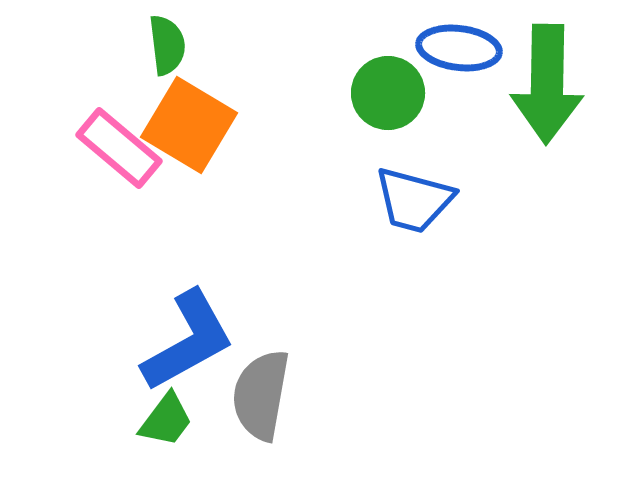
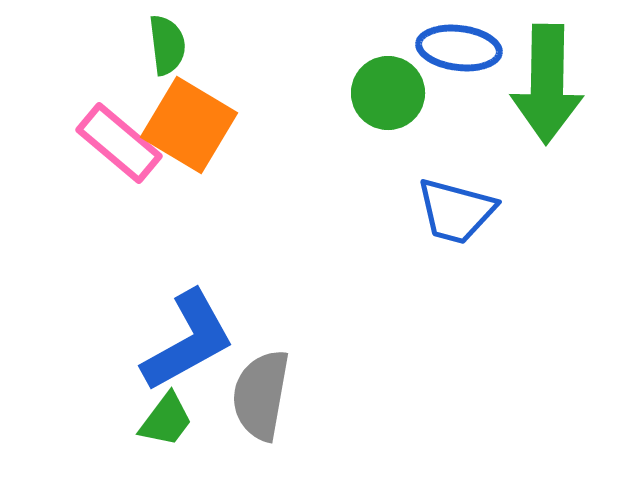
pink rectangle: moved 5 px up
blue trapezoid: moved 42 px right, 11 px down
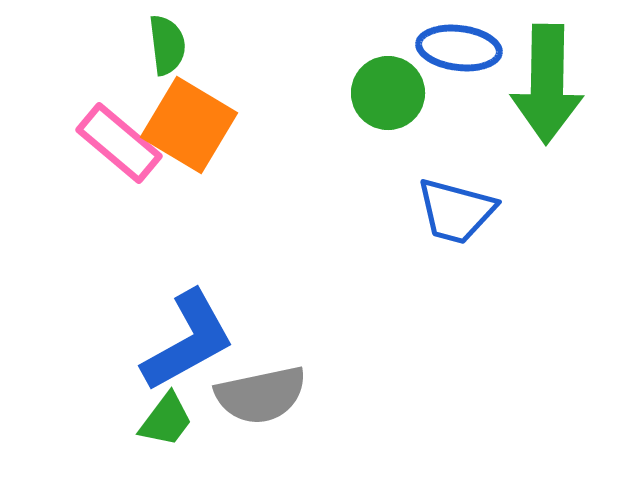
gray semicircle: rotated 112 degrees counterclockwise
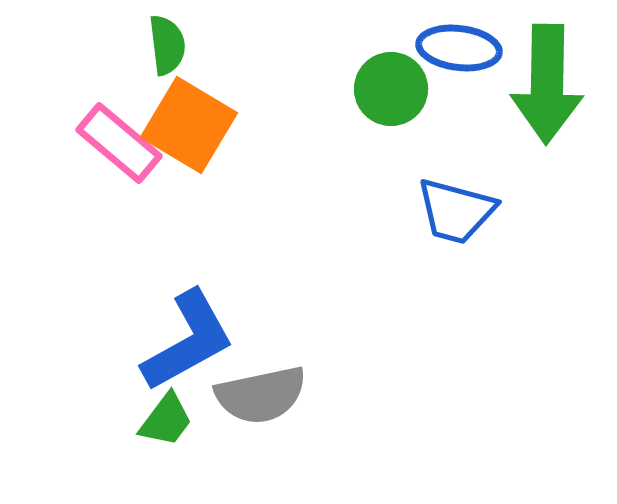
green circle: moved 3 px right, 4 px up
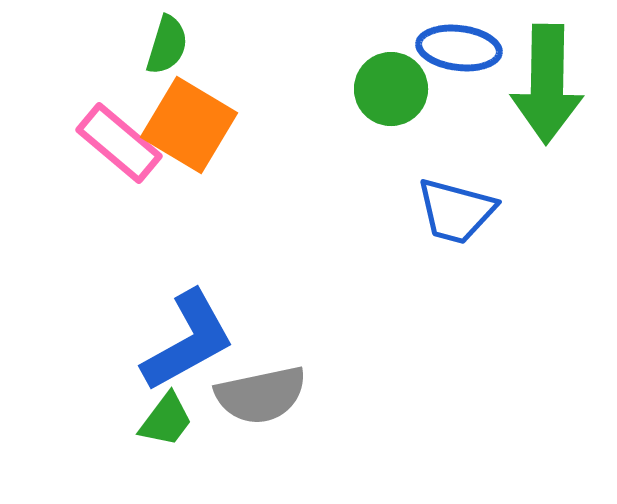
green semicircle: rotated 24 degrees clockwise
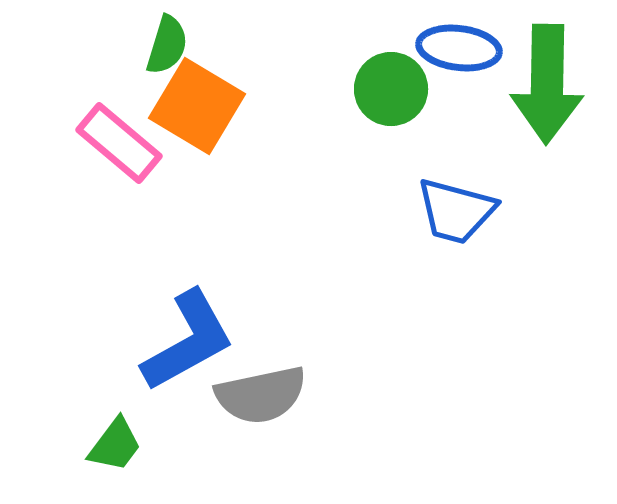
orange square: moved 8 px right, 19 px up
green trapezoid: moved 51 px left, 25 px down
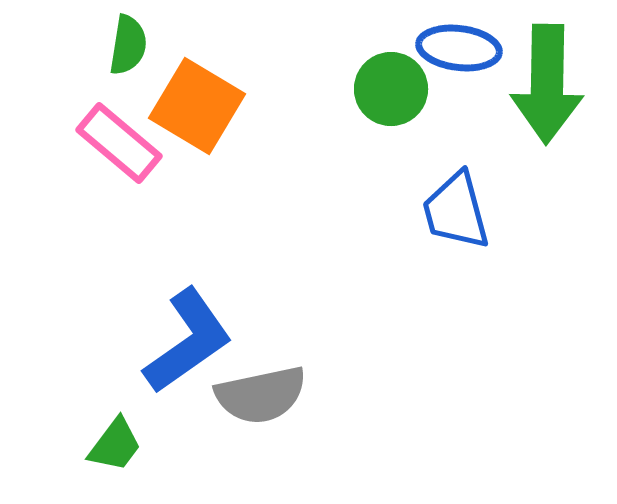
green semicircle: moved 39 px left; rotated 8 degrees counterclockwise
blue trapezoid: rotated 60 degrees clockwise
blue L-shape: rotated 6 degrees counterclockwise
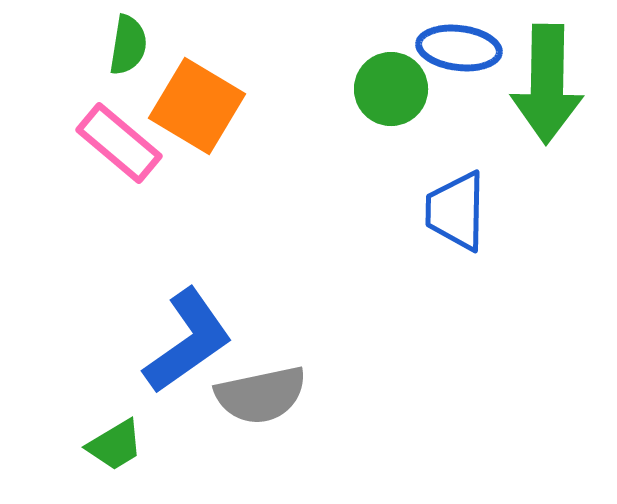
blue trapezoid: rotated 16 degrees clockwise
green trapezoid: rotated 22 degrees clockwise
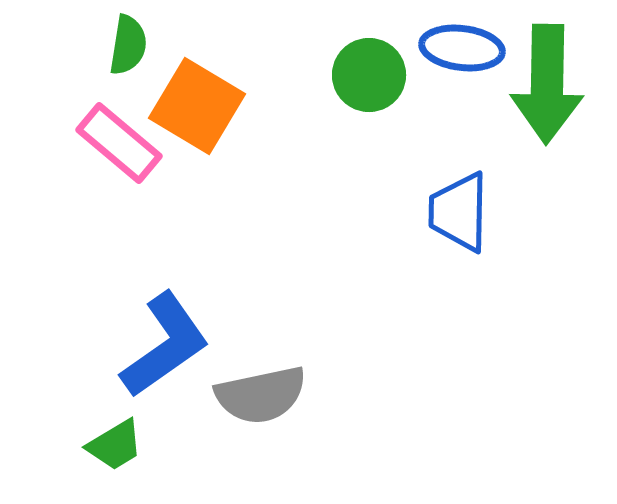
blue ellipse: moved 3 px right
green circle: moved 22 px left, 14 px up
blue trapezoid: moved 3 px right, 1 px down
blue L-shape: moved 23 px left, 4 px down
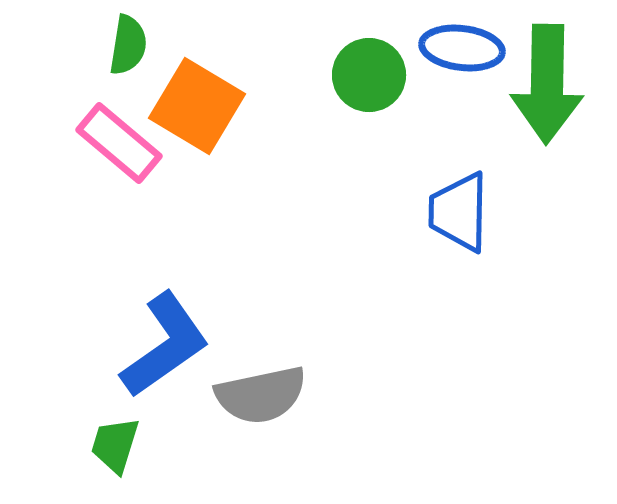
green trapezoid: rotated 138 degrees clockwise
